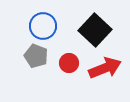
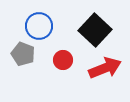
blue circle: moved 4 px left
gray pentagon: moved 13 px left, 2 px up
red circle: moved 6 px left, 3 px up
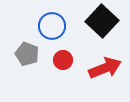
blue circle: moved 13 px right
black square: moved 7 px right, 9 px up
gray pentagon: moved 4 px right
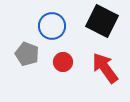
black square: rotated 16 degrees counterclockwise
red circle: moved 2 px down
red arrow: rotated 104 degrees counterclockwise
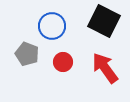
black square: moved 2 px right
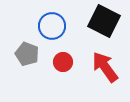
red arrow: moved 1 px up
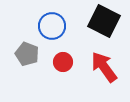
red arrow: moved 1 px left
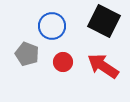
red arrow: moved 1 px left, 1 px up; rotated 20 degrees counterclockwise
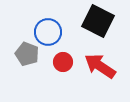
black square: moved 6 px left
blue circle: moved 4 px left, 6 px down
red arrow: moved 3 px left
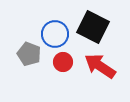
black square: moved 5 px left, 6 px down
blue circle: moved 7 px right, 2 px down
gray pentagon: moved 2 px right
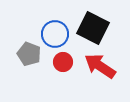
black square: moved 1 px down
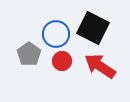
blue circle: moved 1 px right
gray pentagon: rotated 15 degrees clockwise
red circle: moved 1 px left, 1 px up
